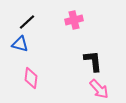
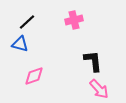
pink diamond: moved 3 px right, 2 px up; rotated 65 degrees clockwise
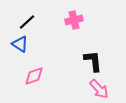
blue triangle: rotated 18 degrees clockwise
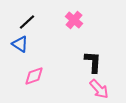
pink cross: rotated 36 degrees counterclockwise
black L-shape: moved 1 px down; rotated 10 degrees clockwise
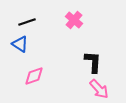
black line: rotated 24 degrees clockwise
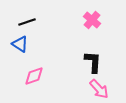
pink cross: moved 18 px right
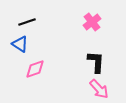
pink cross: moved 2 px down; rotated 12 degrees clockwise
black L-shape: moved 3 px right
pink diamond: moved 1 px right, 7 px up
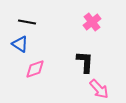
black line: rotated 30 degrees clockwise
black L-shape: moved 11 px left
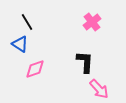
black line: rotated 48 degrees clockwise
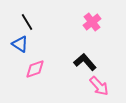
black L-shape: rotated 45 degrees counterclockwise
pink arrow: moved 3 px up
